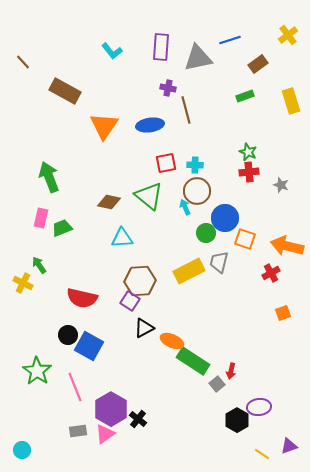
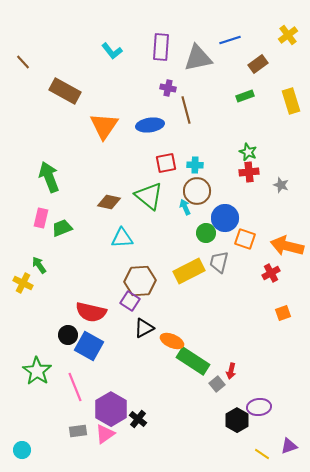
red semicircle at (82, 298): moved 9 px right, 14 px down
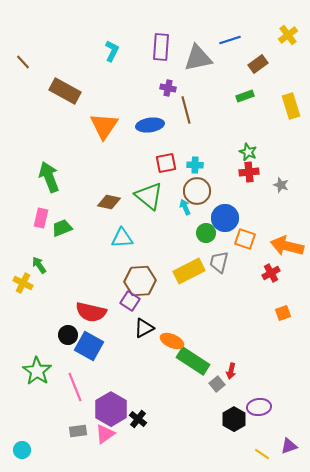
cyan L-shape at (112, 51): rotated 115 degrees counterclockwise
yellow rectangle at (291, 101): moved 5 px down
black hexagon at (237, 420): moved 3 px left, 1 px up
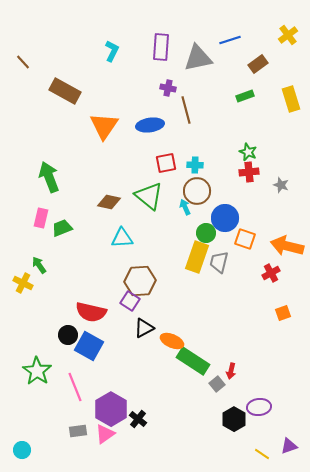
yellow rectangle at (291, 106): moved 7 px up
yellow rectangle at (189, 271): moved 8 px right, 14 px up; rotated 44 degrees counterclockwise
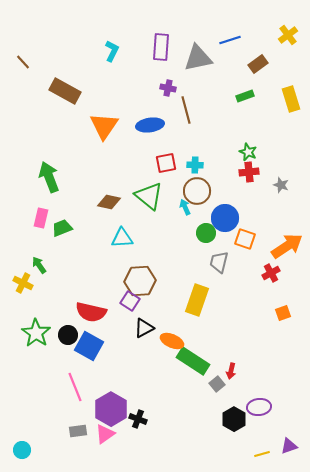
orange arrow at (287, 246): rotated 132 degrees clockwise
yellow rectangle at (197, 257): moved 43 px down
green star at (37, 371): moved 1 px left, 38 px up
black cross at (138, 419): rotated 18 degrees counterclockwise
yellow line at (262, 454): rotated 49 degrees counterclockwise
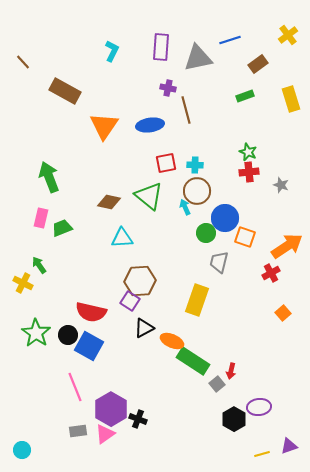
orange square at (245, 239): moved 2 px up
orange square at (283, 313): rotated 21 degrees counterclockwise
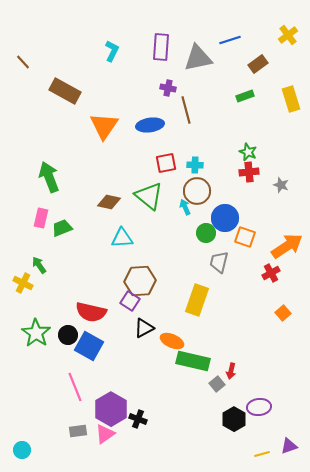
green rectangle at (193, 361): rotated 20 degrees counterclockwise
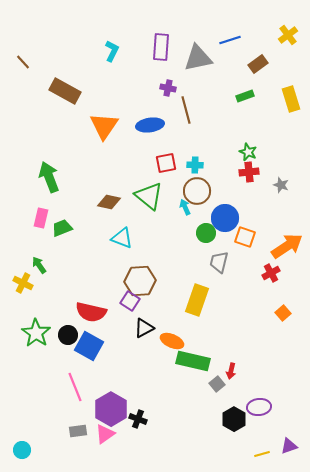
cyan triangle at (122, 238): rotated 25 degrees clockwise
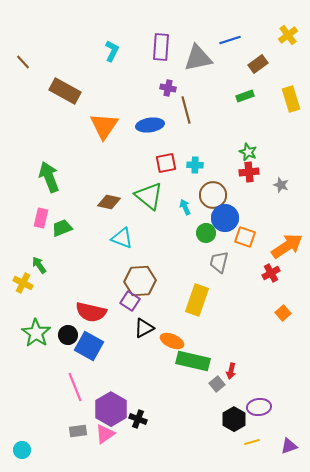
brown circle at (197, 191): moved 16 px right, 4 px down
yellow line at (262, 454): moved 10 px left, 12 px up
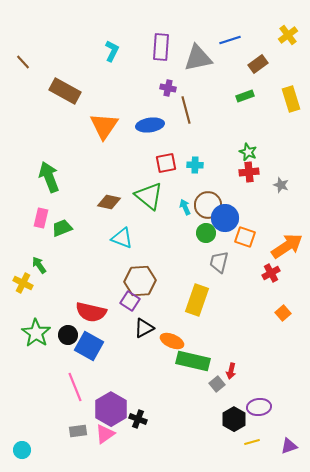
brown circle at (213, 195): moved 5 px left, 10 px down
